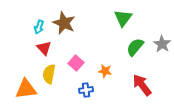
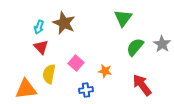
red triangle: moved 3 px left, 1 px up
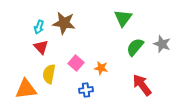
brown star: rotated 15 degrees counterclockwise
gray star: rotated 12 degrees counterclockwise
orange star: moved 4 px left, 3 px up
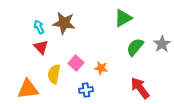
green triangle: rotated 24 degrees clockwise
cyan arrow: rotated 136 degrees clockwise
gray star: rotated 18 degrees clockwise
yellow semicircle: moved 5 px right
red arrow: moved 2 px left, 3 px down
orange triangle: moved 2 px right
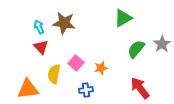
green semicircle: moved 1 px right, 2 px down
orange star: rotated 24 degrees counterclockwise
